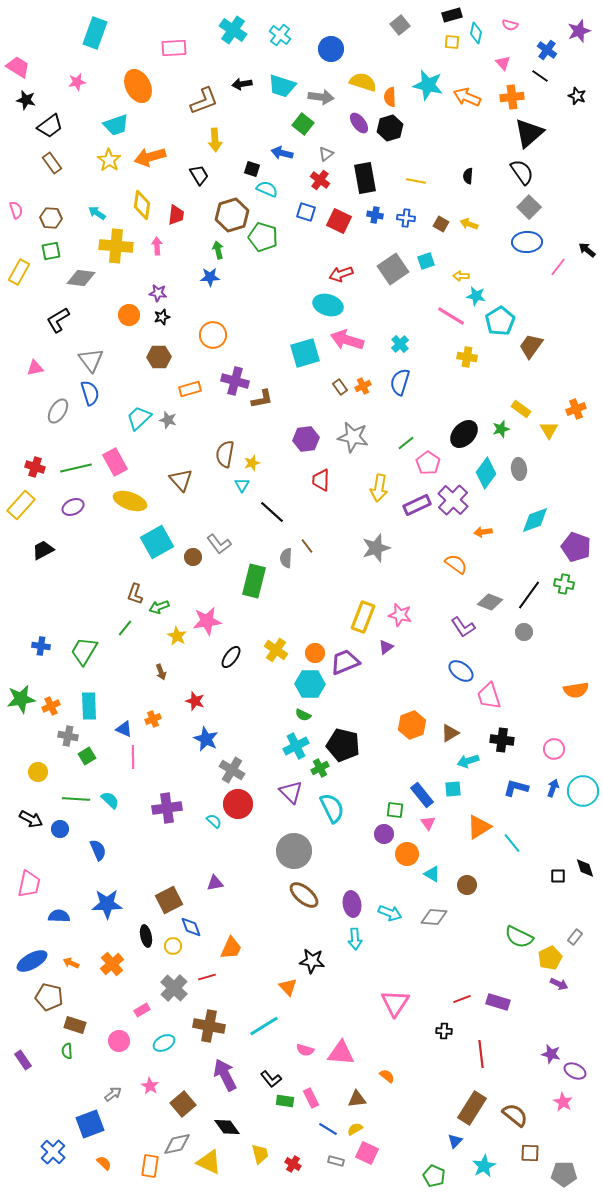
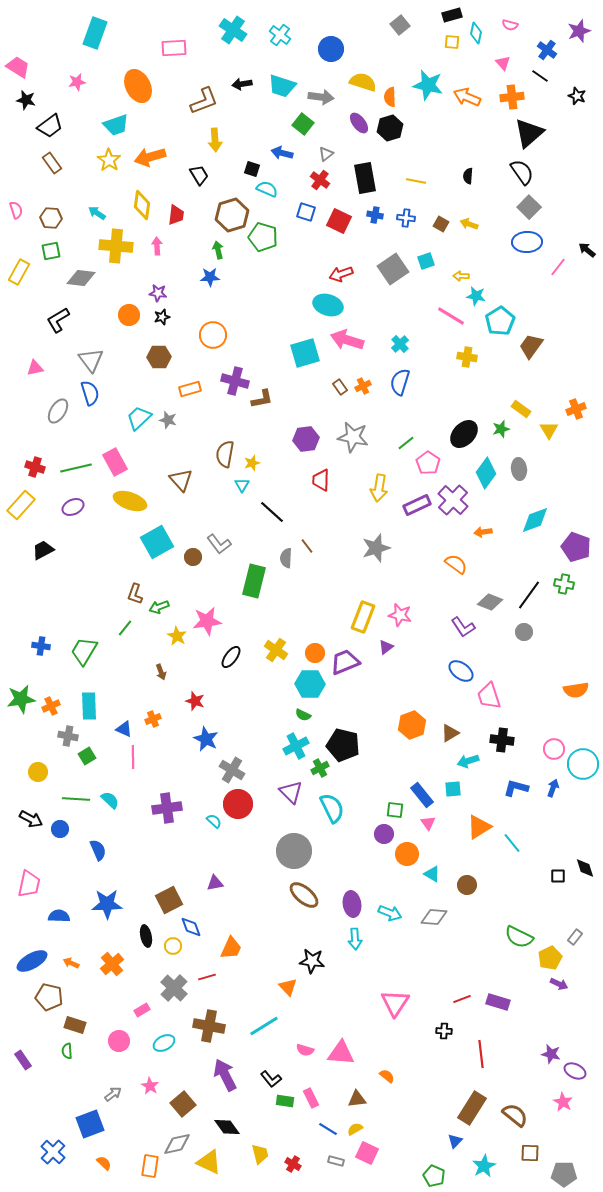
cyan circle at (583, 791): moved 27 px up
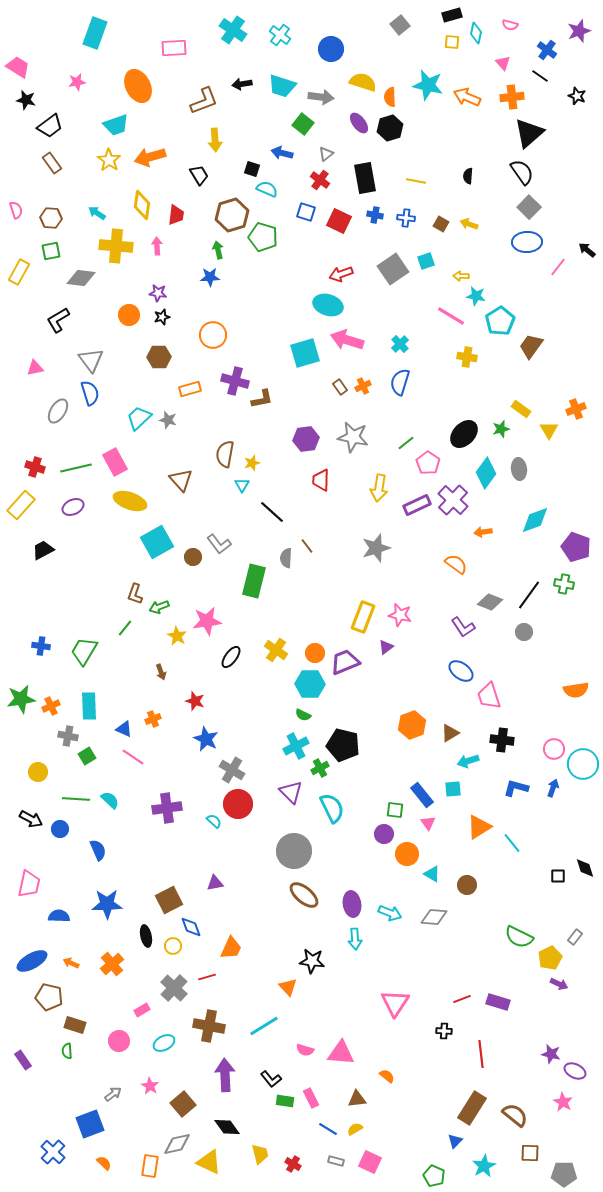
pink line at (133, 757): rotated 55 degrees counterclockwise
purple arrow at (225, 1075): rotated 24 degrees clockwise
pink square at (367, 1153): moved 3 px right, 9 px down
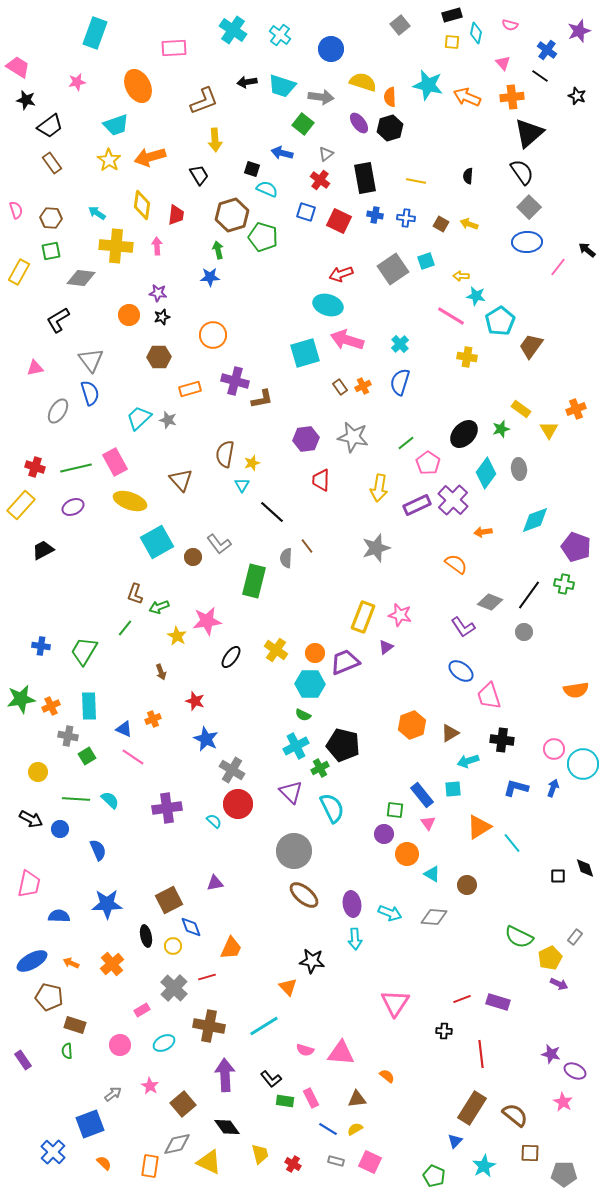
black arrow at (242, 84): moved 5 px right, 2 px up
pink circle at (119, 1041): moved 1 px right, 4 px down
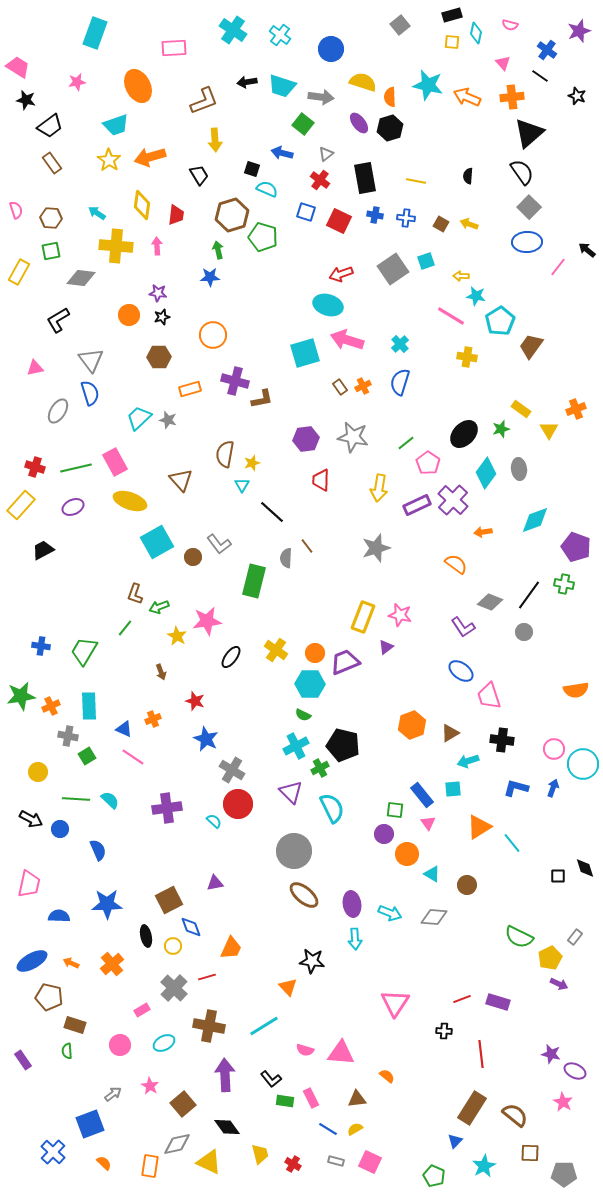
green star at (21, 699): moved 3 px up
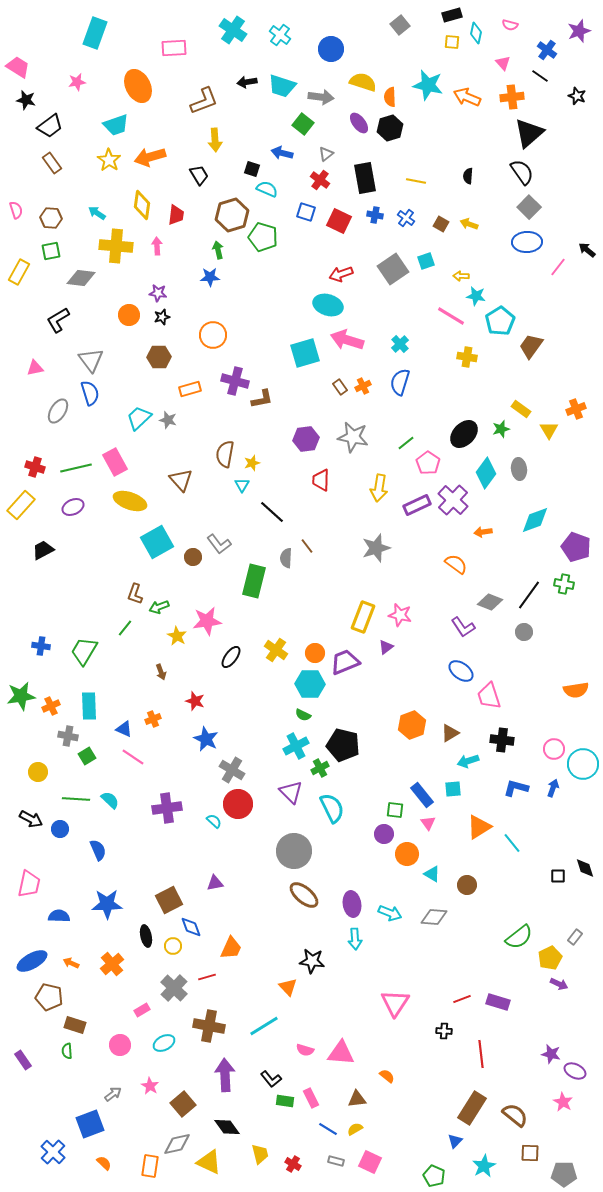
blue cross at (406, 218): rotated 30 degrees clockwise
green semicircle at (519, 937): rotated 64 degrees counterclockwise
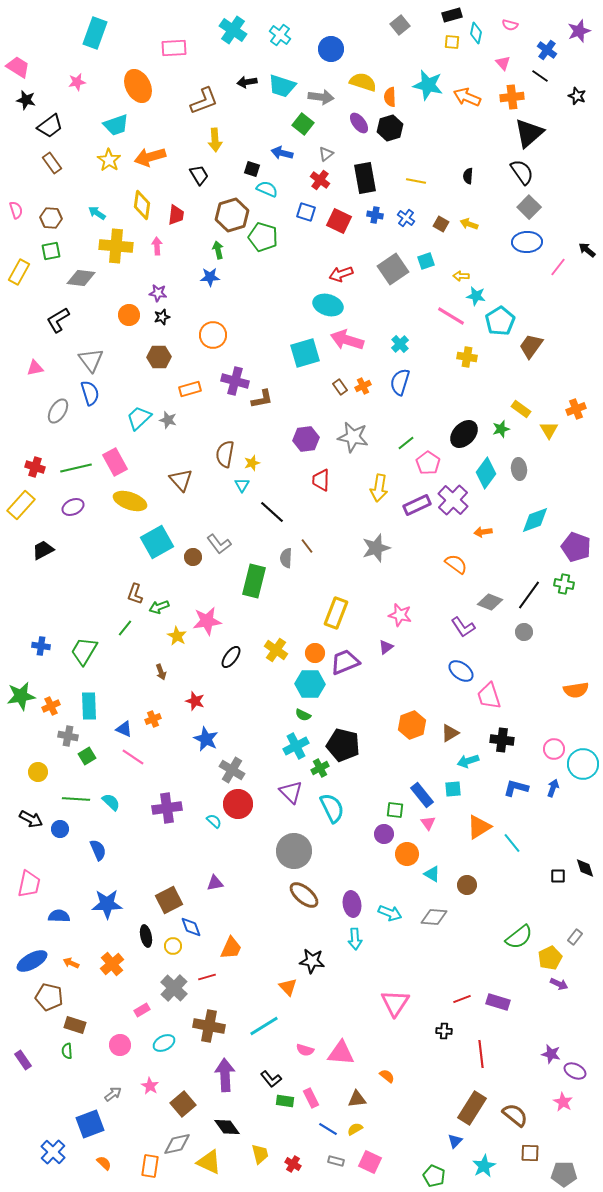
yellow rectangle at (363, 617): moved 27 px left, 4 px up
cyan semicircle at (110, 800): moved 1 px right, 2 px down
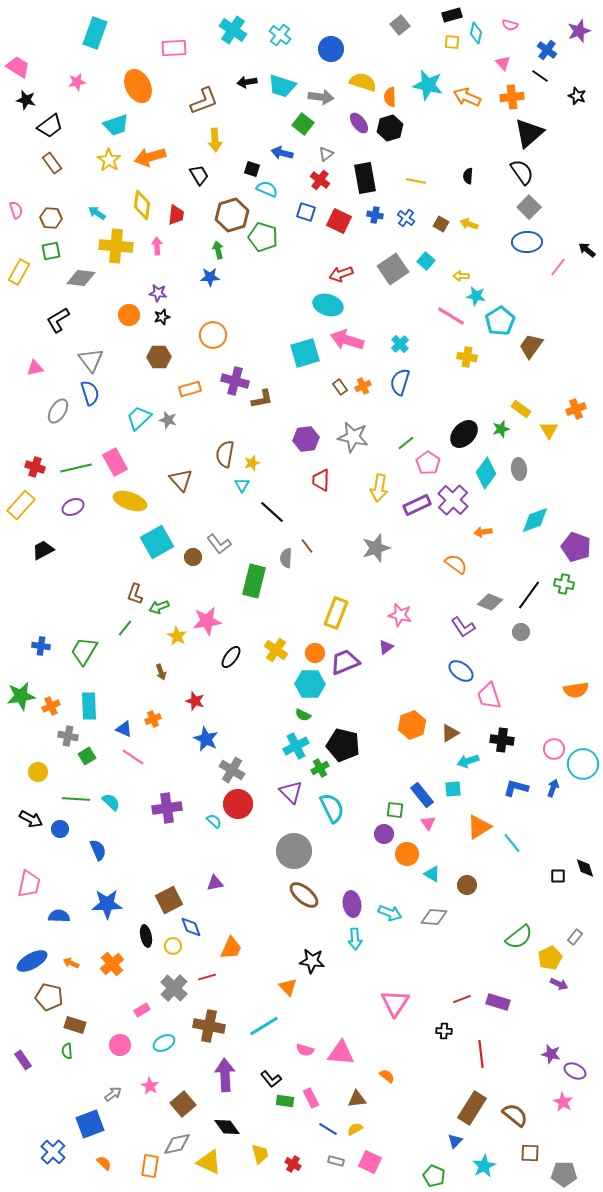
cyan square at (426, 261): rotated 30 degrees counterclockwise
gray circle at (524, 632): moved 3 px left
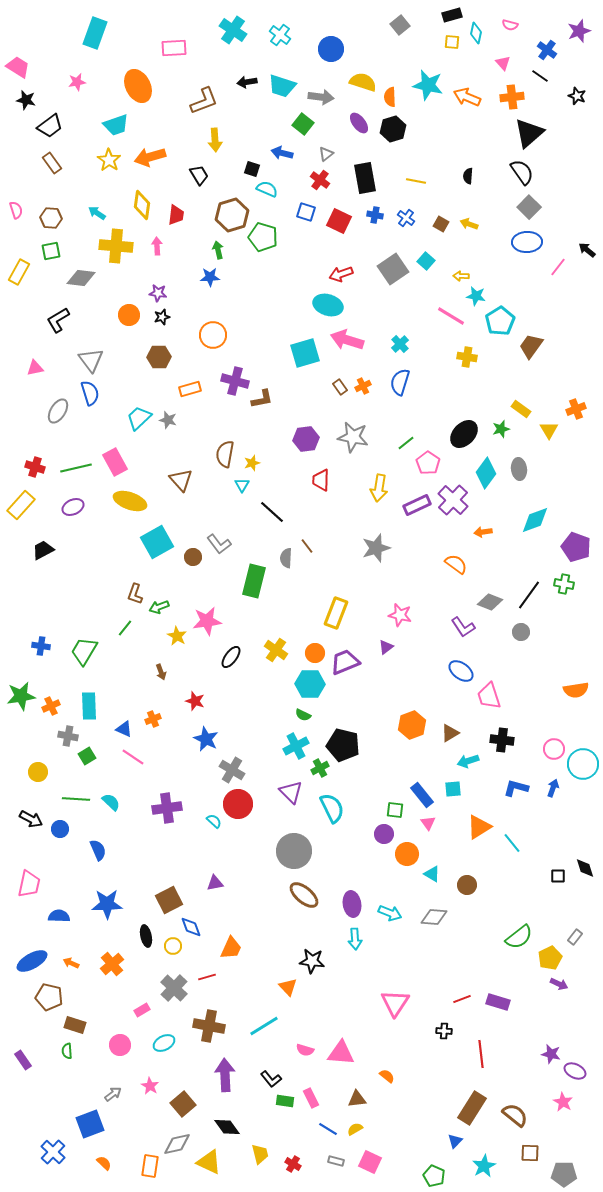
black hexagon at (390, 128): moved 3 px right, 1 px down
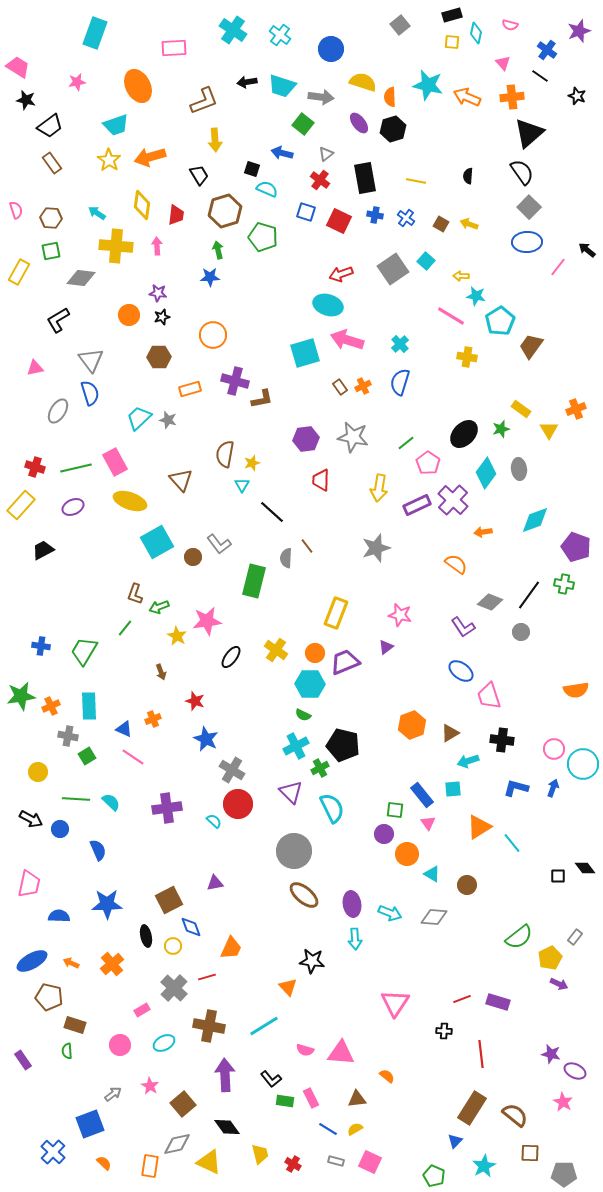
brown hexagon at (232, 215): moved 7 px left, 4 px up
black diamond at (585, 868): rotated 20 degrees counterclockwise
